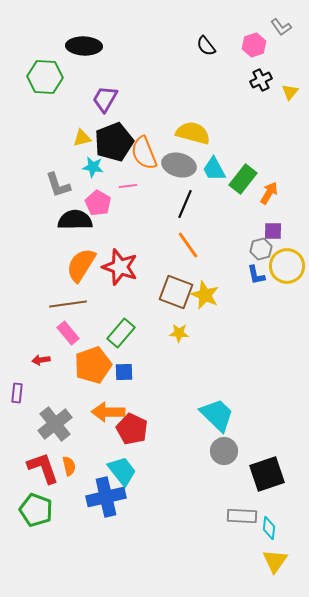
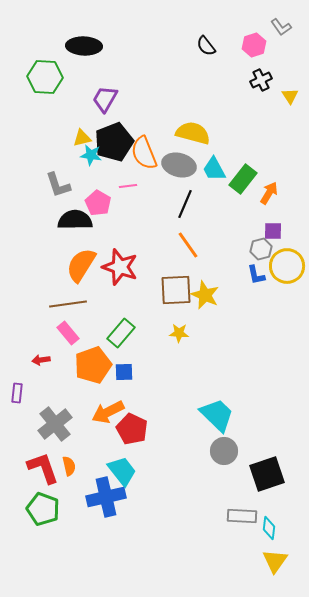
yellow triangle at (290, 92): moved 4 px down; rotated 12 degrees counterclockwise
cyan star at (93, 167): moved 2 px left, 12 px up
brown square at (176, 292): moved 2 px up; rotated 24 degrees counterclockwise
orange arrow at (108, 412): rotated 28 degrees counterclockwise
green pentagon at (36, 510): moved 7 px right, 1 px up
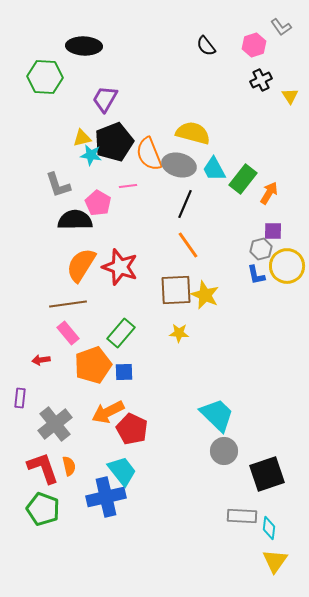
orange semicircle at (144, 153): moved 5 px right, 1 px down
purple rectangle at (17, 393): moved 3 px right, 5 px down
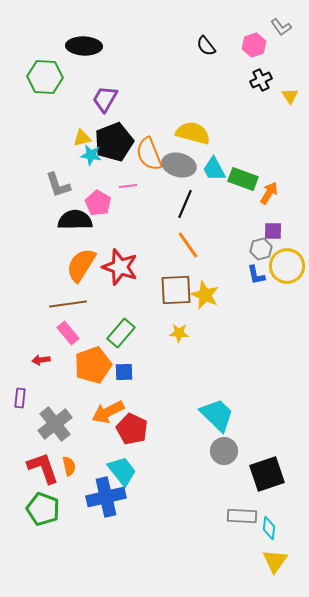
green rectangle at (243, 179): rotated 72 degrees clockwise
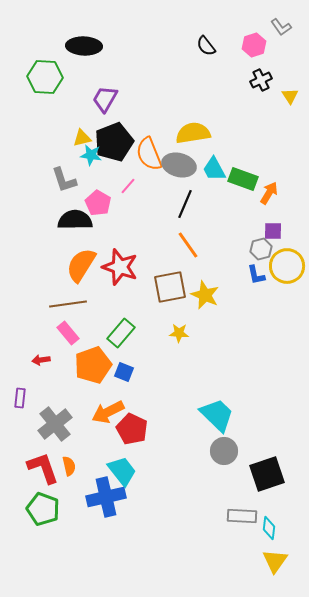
yellow semicircle at (193, 133): rotated 24 degrees counterclockwise
gray L-shape at (58, 185): moved 6 px right, 5 px up
pink line at (128, 186): rotated 42 degrees counterclockwise
brown square at (176, 290): moved 6 px left, 3 px up; rotated 8 degrees counterclockwise
blue square at (124, 372): rotated 24 degrees clockwise
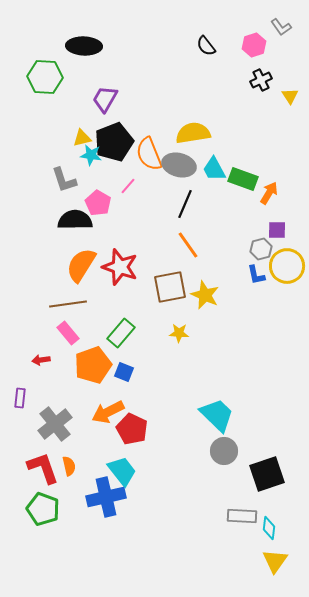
purple square at (273, 231): moved 4 px right, 1 px up
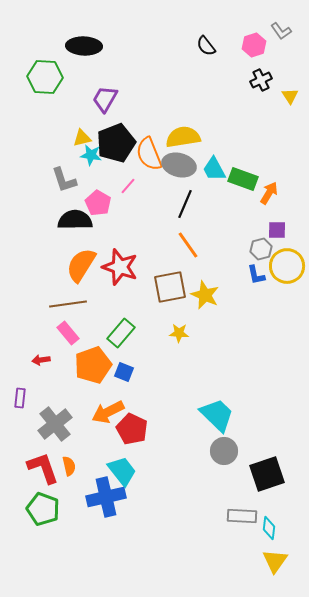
gray L-shape at (281, 27): moved 4 px down
yellow semicircle at (193, 133): moved 10 px left, 4 px down
black pentagon at (114, 142): moved 2 px right, 1 px down
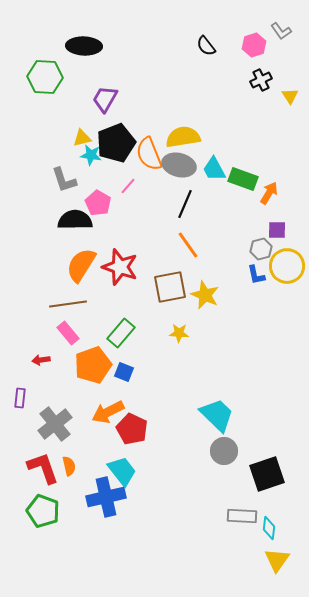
green pentagon at (43, 509): moved 2 px down
yellow triangle at (275, 561): moved 2 px right, 1 px up
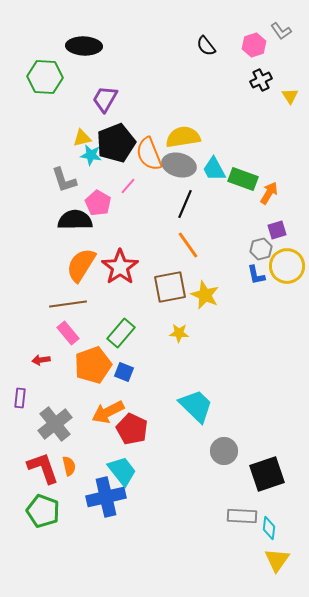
purple square at (277, 230): rotated 18 degrees counterclockwise
red star at (120, 267): rotated 18 degrees clockwise
cyan trapezoid at (217, 415): moved 21 px left, 9 px up
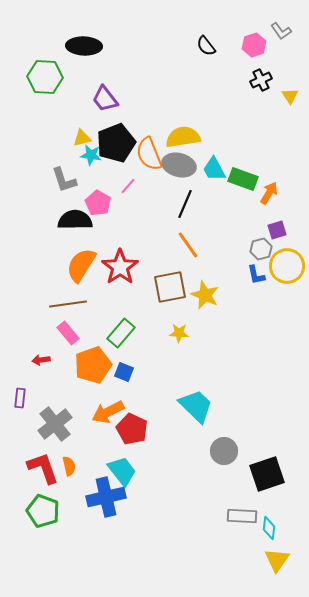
purple trapezoid at (105, 99): rotated 68 degrees counterclockwise
